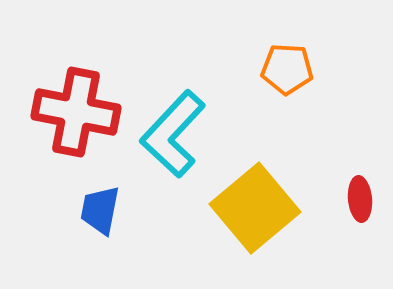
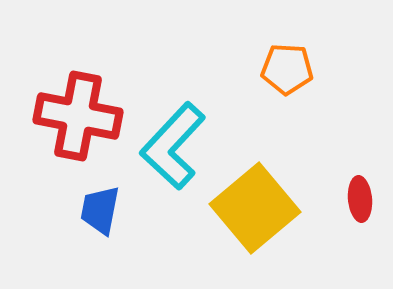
red cross: moved 2 px right, 4 px down
cyan L-shape: moved 12 px down
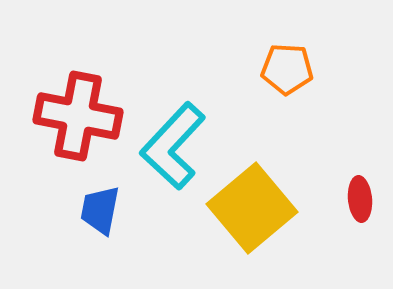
yellow square: moved 3 px left
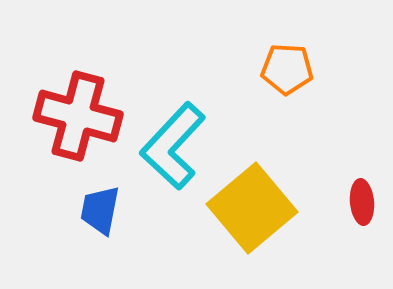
red cross: rotated 4 degrees clockwise
red ellipse: moved 2 px right, 3 px down
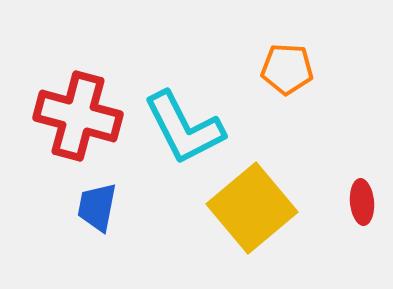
cyan L-shape: moved 11 px right, 18 px up; rotated 70 degrees counterclockwise
blue trapezoid: moved 3 px left, 3 px up
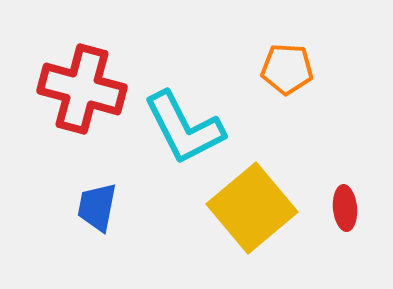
red cross: moved 4 px right, 27 px up
red ellipse: moved 17 px left, 6 px down
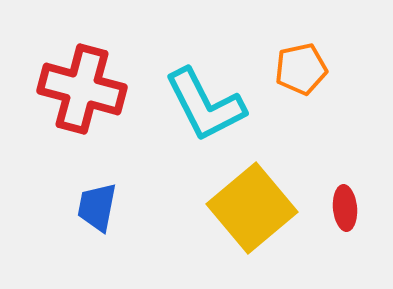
orange pentagon: moved 14 px right; rotated 15 degrees counterclockwise
cyan L-shape: moved 21 px right, 23 px up
